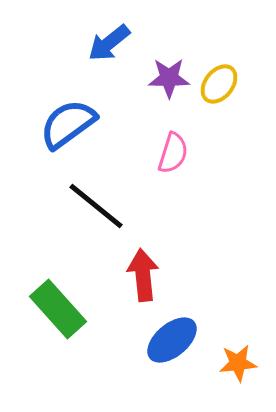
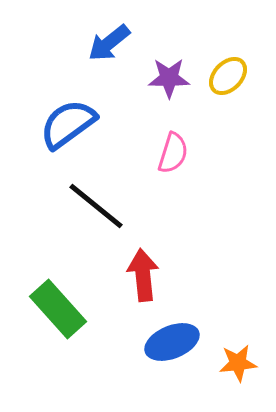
yellow ellipse: moved 9 px right, 8 px up; rotated 6 degrees clockwise
blue ellipse: moved 2 px down; rotated 18 degrees clockwise
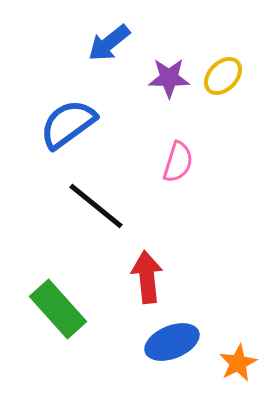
yellow ellipse: moved 5 px left
pink semicircle: moved 5 px right, 9 px down
red arrow: moved 4 px right, 2 px down
orange star: rotated 21 degrees counterclockwise
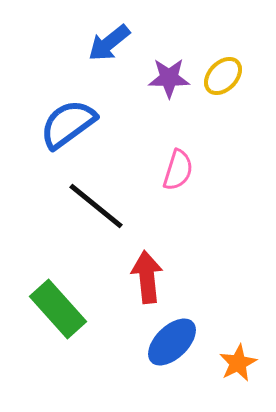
pink semicircle: moved 8 px down
blue ellipse: rotated 22 degrees counterclockwise
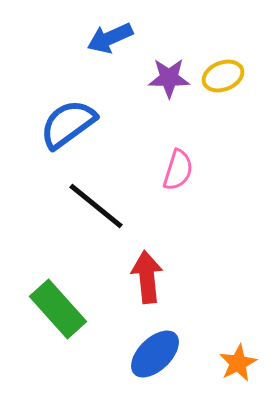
blue arrow: moved 1 px right, 5 px up; rotated 15 degrees clockwise
yellow ellipse: rotated 24 degrees clockwise
blue ellipse: moved 17 px left, 12 px down
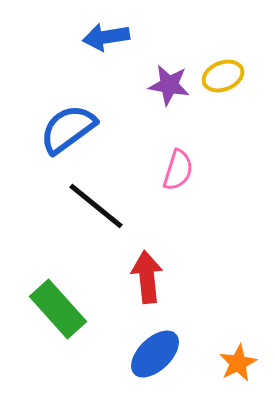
blue arrow: moved 4 px left, 1 px up; rotated 15 degrees clockwise
purple star: moved 7 px down; rotated 9 degrees clockwise
blue semicircle: moved 5 px down
